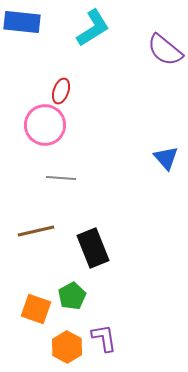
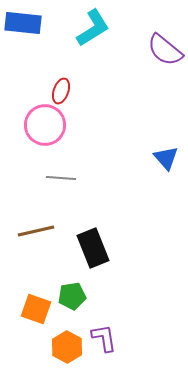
blue rectangle: moved 1 px right, 1 px down
green pentagon: rotated 20 degrees clockwise
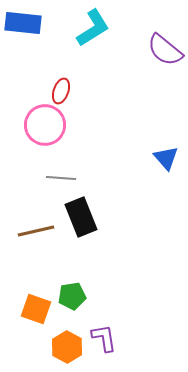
black rectangle: moved 12 px left, 31 px up
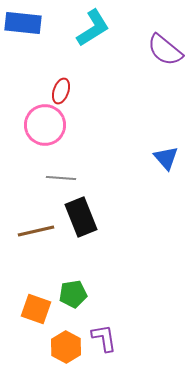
green pentagon: moved 1 px right, 2 px up
orange hexagon: moved 1 px left
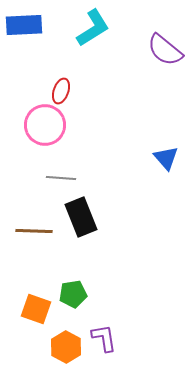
blue rectangle: moved 1 px right, 2 px down; rotated 9 degrees counterclockwise
brown line: moved 2 px left; rotated 15 degrees clockwise
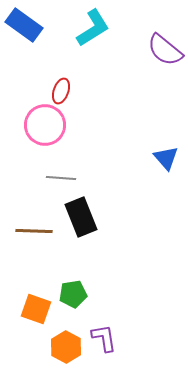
blue rectangle: rotated 39 degrees clockwise
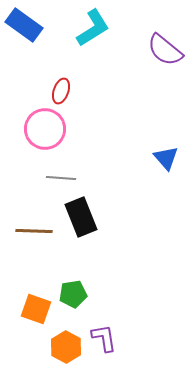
pink circle: moved 4 px down
